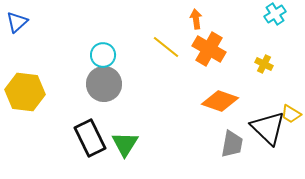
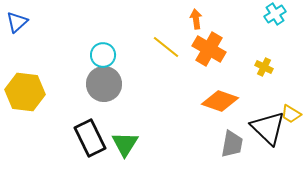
yellow cross: moved 3 px down
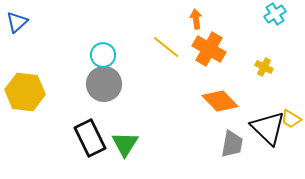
orange diamond: rotated 27 degrees clockwise
yellow trapezoid: moved 5 px down
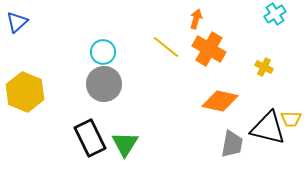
orange arrow: rotated 24 degrees clockwise
cyan circle: moved 3 px up
yellow hexagon: rotated 15 degrees clockwise
orange diamond: rotated 33 degrees counterclockwise
yellow trapezoid: rotated 30 degrees counterclockwise
black triangle: rotated 30 degrees counterclockwise
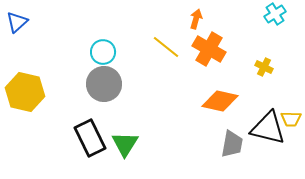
yellow hexagon: rotated 9 degrees counterclockwise
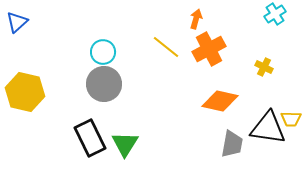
orange cross: rotated 32 degrees clockwise
black triangle: rotated 6 degrees counterclockwise
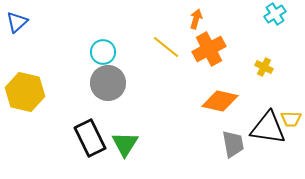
gray circle: moved 4 px right, 1 px up
gray trapezoid: moved 1 px right; rotated 20 degrees counterclockwise
